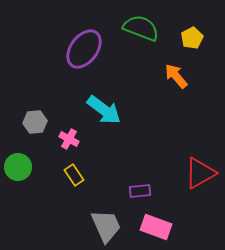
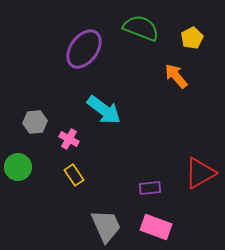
purple rectangle: moved 10 px right, 3 px up
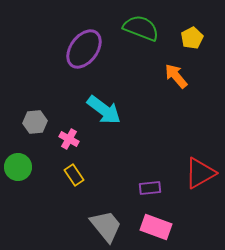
gray trapezoid: rotated 15 degrees counterclockwise
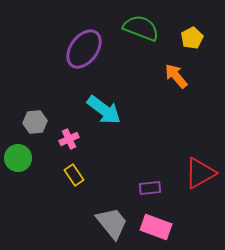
pink cross: rotated 36 degrees clockwise
green circle: moved 9 px up
gray trapezoid: moved 6 px right, 3 px up
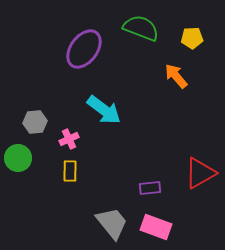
yellow pentagon: rotated 25 degrees clockwise
yellow rectangle: moved 4 px left, 4 px up; rotated 35 degrees clockwise
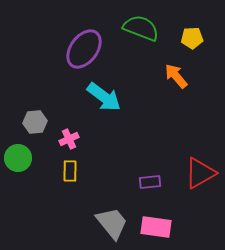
cyan arrow: moved 13 px up
purple rectangle: moved 6 px up
pink rectangle: rotated 12 degrees counterclockwise
